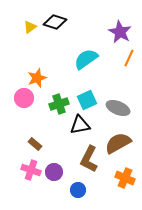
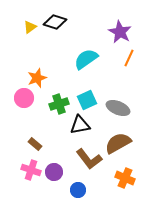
brown L-shape: rotated 64 degrees counterclockwise
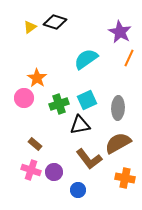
orange star: rotated 18 degrees counterclockwise
gray ellipse: rotated 70 degrees clockwise
orange cross: rotated 12 degrees counterclockwise
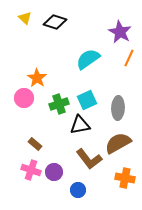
yellow triangle: moved 5 px left, 9 px up; rotated 40 degrees counterclockwise
cyan semicircle: moved 2 px right
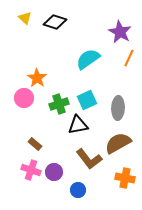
black triangle: moved 2 px left
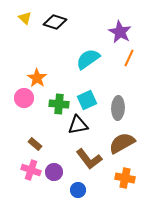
green cross: rotated 24 degrees clockwise
brown semicircle: moved 4 px right
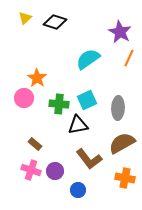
yellow triangle: rotated 32 degrees clockwise
purple circle: moved 1 px right, 1 px up
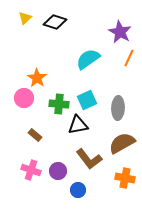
brown rectangle: moved 9 px up
purple circle: moved 3 px right
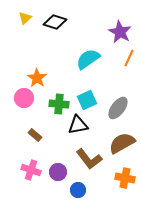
gray ellipse: rotated 35 degrees clockwise
purple circle: moved 1 px down
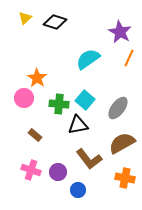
cyan square: moved 2 px left; rotated 24 degrees counterclockwise
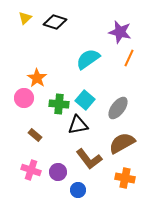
purple star: rotated 15 degrees counterclockwise
